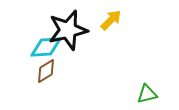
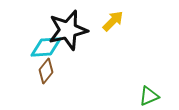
yellow arrow: moved 2 px right, 1 px down
brown diamond: rotated 20 degrees counterclockwise
green triangle: moved 2 px right, 2 px down; rotated 10 degrees counterclockwise
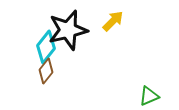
cyan diamond: rotated 48 degrees counterclockwise
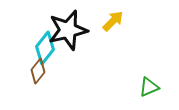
cyan diamond: moved 1 px left, 1 px down
brown diamond: moved 8 px left
green triangle: moved 9 px up
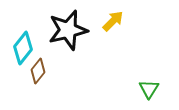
cyan diamond: moved 22 px left
green triangle: moved 2 px down; rotated 35 degrees counterclockwise
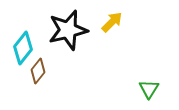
yellow arrow: moved 1 px left, 1 px down
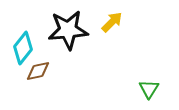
black star: rotated 9 degrees clockwise
brown diamond: rotated 40 degrees clockwise
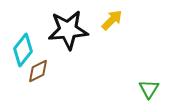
yellow arrow: moved 2 px up
cyan diamond: moved 2 px down
brown diamond: rotated 15 degrees counterclockwise
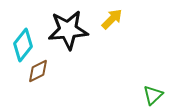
yellow arrow: moved 1 px up
cyan diamond: moved 5 px up
green triangle: moved 4 px right, 6 px down; rotated 15 degrees clockwise
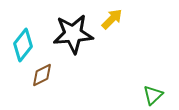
black star: moved 5 px right, 4 px down
brown diamond: moved 4 px right, 4 px down
